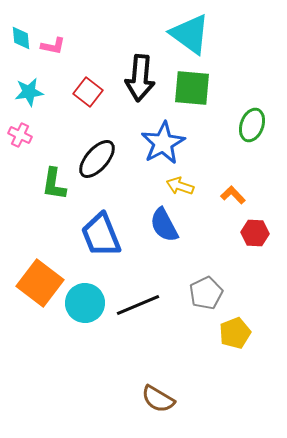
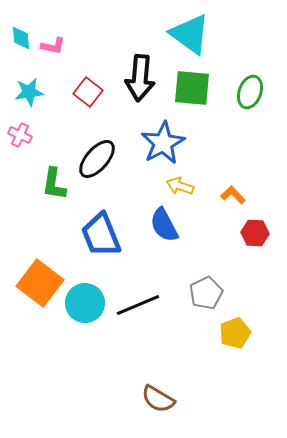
green ellipse: moved 2 px left, 33 px up
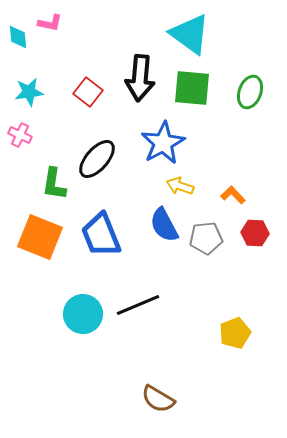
cyan diamond: moved 3 px left, 1 px up
pink L-shape: moved 3 px left, 23 px up
orange square: moved 46 px up; rotated 15 degrees counterclockwise
gray pentagon: moved 55 px up; rotated 20 degrees clockwise
cyan circle: moved 2 px left, 11 px down
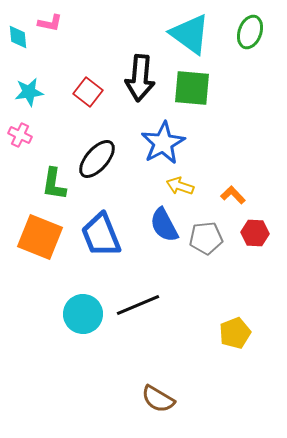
green ellipse: moved 60 px up
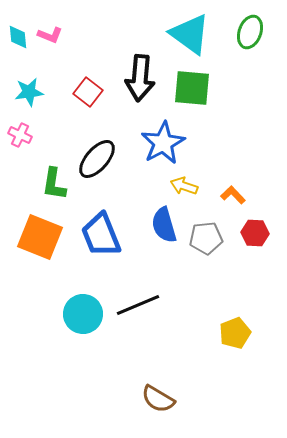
pink L-shape: moved 12 px down; rotated 10 degrees clockwise
yellow arrow: moved 4 px right
blue semicircle: rotated 12 degrees clockwise
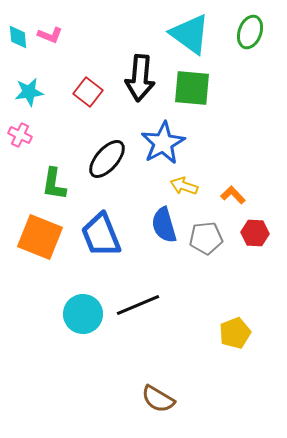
black ellipse: moved 10 px right
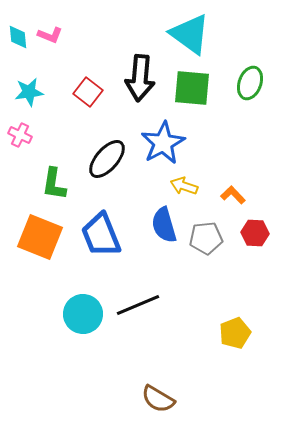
green ellipse: moved 51 px down
